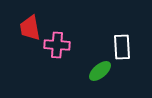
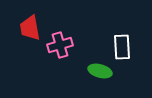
pink cross: moved 3 px right; rotated 20 degrees counterclockwise
green ellipse: rotated 55 degrees clockwise
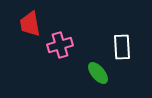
red trapezoid: moved 4 px up
green ellipse: moved 2 px left, 2 px down; rotated 35 degrees clockwise
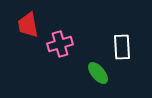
red trapezoid: moved 2 px left, 1 px down
pink cross: moved 1 px up
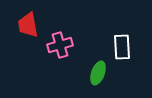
pink cross: moved 1 px down
green ellipse: rotated 60 degrees clockwise
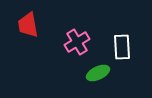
pink cross: moved 17 px right, 3 px up; rotated 15 degrees counterclockwise
green ellipse: rotated 45 degrees clockwise
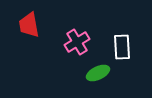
red trapezoid: moved 1 px right
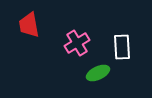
pink cross: moved 1 px down
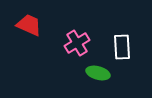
red trapezoid: rotated 124 degrees clockwise
green ellipse: rotated 40 degrees clockwise
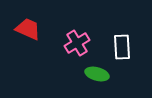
red trapezoid: moved 1 px left, 4 px down
green ellipse: moved 1 px left, 1 px down
